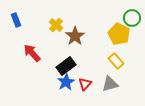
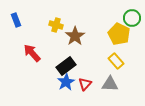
yellow cross: rotated 24 degrees counterclockwise
gray triangle: rotated 18 degrees clockwise
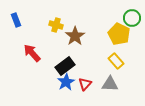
black rectangle: moved 1 px left
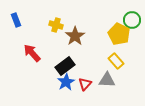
green circle: moved 2 px down
gray triangle: moved 3 px left, 4 px up
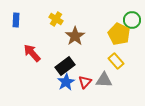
blue rectangle: rotated 24 degrees clockwise
yellow cross: moved 6 px up; rotated 16 degrees clockwise
gray triangle: moved 3 px left
red triangle: moved 2 px up
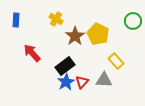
green circle: moved 1 px right, 1 px down
yellow pentagon: moved 21 px left
red triangle: moved 3 px left
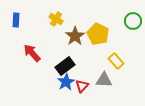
red triangle: moved 4 px down
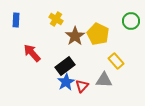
green circle: moved 2 px left
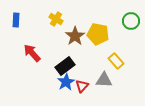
yellow pentagon: rotated 15 degrees counterclockwise
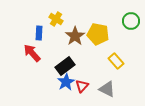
blue rectangle: moved 23 px right, 13 px down
gray triangle: moved 3 px right, 9 px down; rotated 24 degrees clockwise
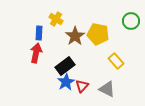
red arrow: moved 4 px right; rotated 54 degrees clockwise
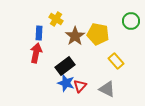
blue star: moved 1 px down; rotated 24 degrees counterclockwise
red triangle: moved 2 px left
